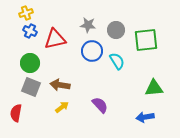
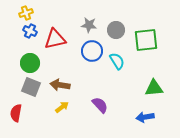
gray star: moved 1 px right
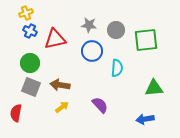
cyan semicircle: moved 7 px down; rotated 36 degrees clockwise
blue arrow: moved 2 px down
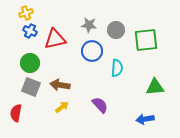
green triangle: moved 1 px right, 1 px up
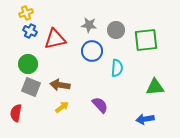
green circle: moved 2 px left, 1 px down
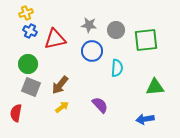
brown arrow: rotated 60 degrees counterclockwise
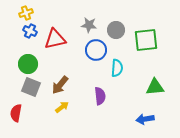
blue circle: moved 4 px right, 1 px up
purple semicircle: moved 9 px up; rotated 36 degrees clockwise
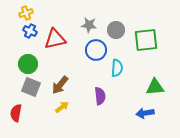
blue arrow: moved 6 px up
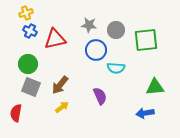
cyan semicircle: moved 1 px left; rotated 90 degrees clockwise
purple semicircle: rotated 18 degrees counterclockwise
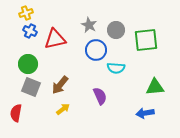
gray star: rotated 21 degrees clockwise
yellow arrow: moved 1 px right, 2 px down
